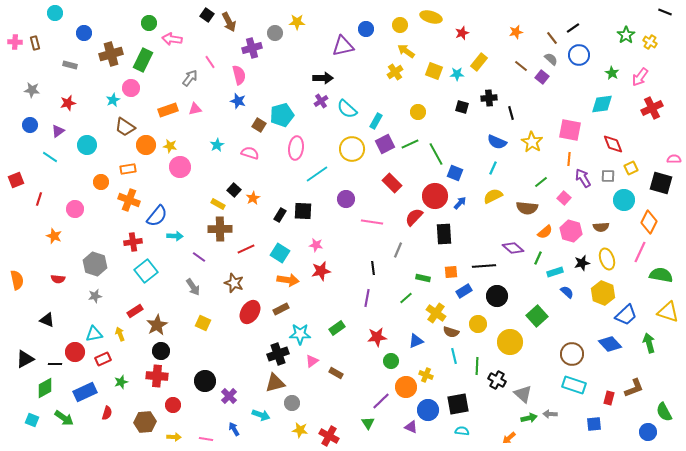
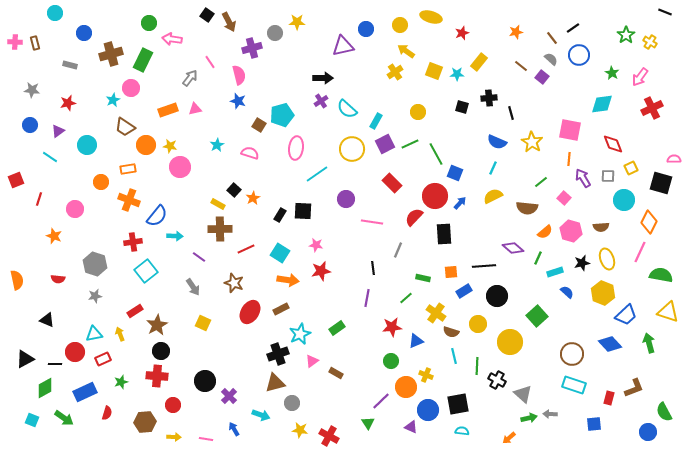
cyan star at (300, 334): rotated 25 degrees counterclockwise
red star at (377, 337): moved 15 px right, 10 px up
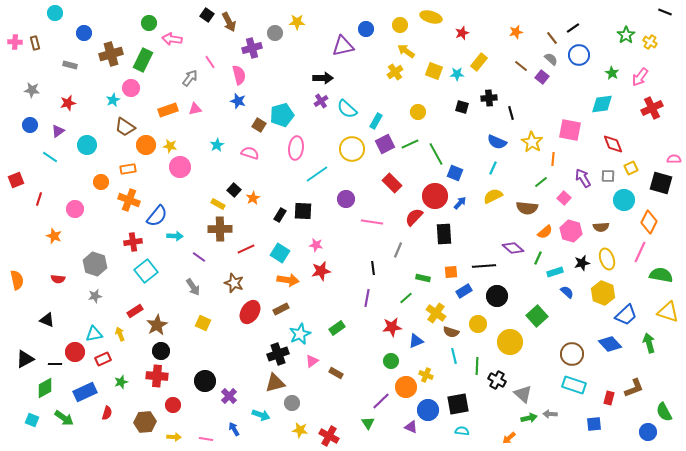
orange line at (569, 159): moved 16 px left
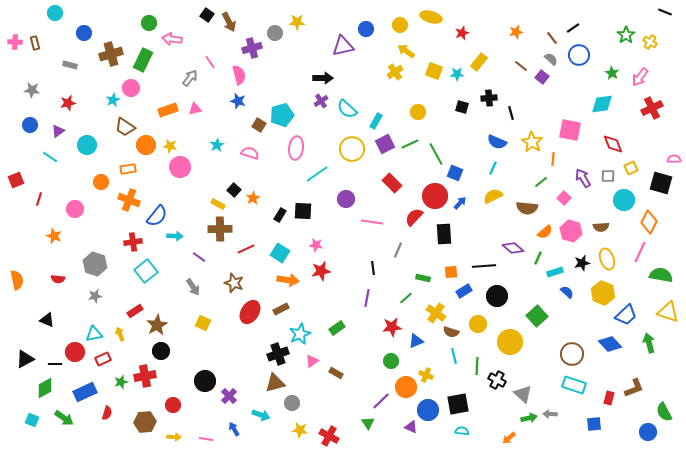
red cross at (157, 376): moved 12 px left; rotated 15 degrees counterclockwise
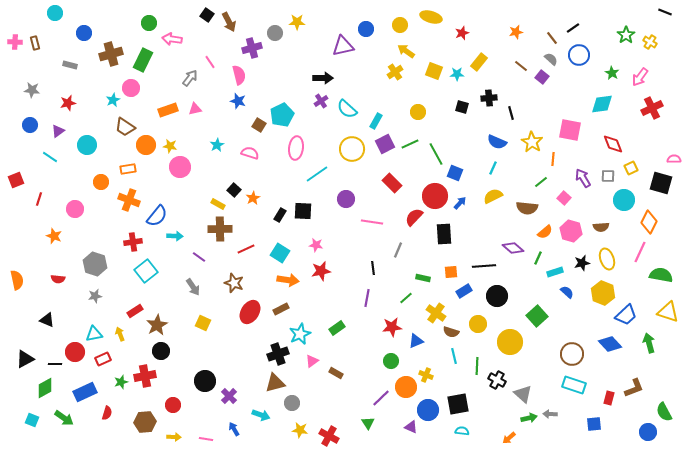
cyan pentagon at (282, 115): rotated 10 degrees counterclockwise
purple line at (381, 401): moved 3 px up
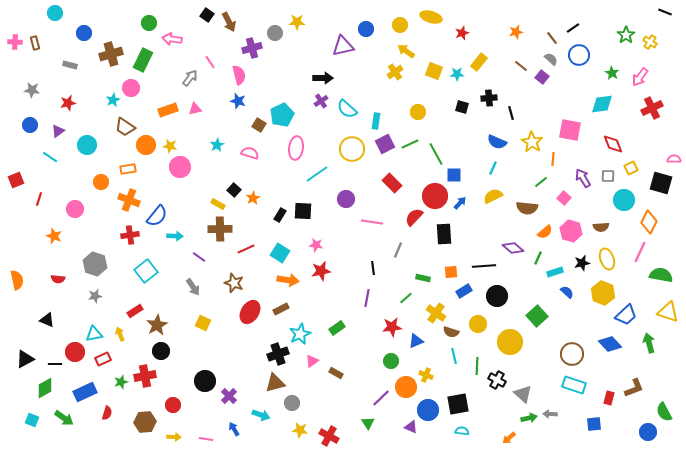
cyan rectangle at (376, 121): rotated 21 degrees counterclockwise
blue square at (455, 173): moved 1 px left, 2 px down; rotated 21 degrees counterclockwise
red cross at (133, 242): moved 3 px left, 7 px up
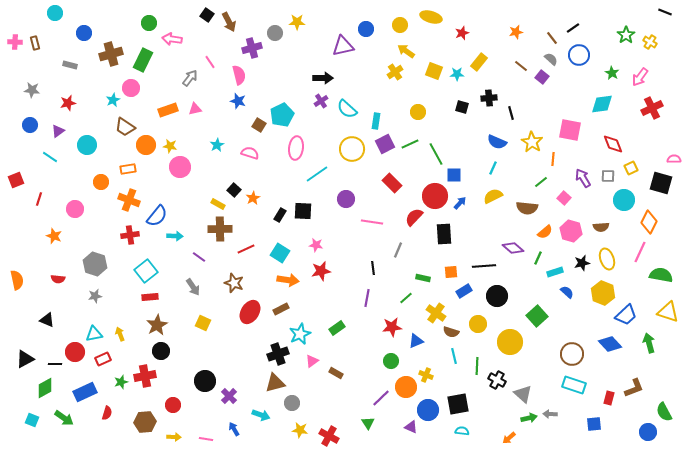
red rectangle at (135, 311): moved 15 px right, 14 px up; rotated 28 degrees clockwise
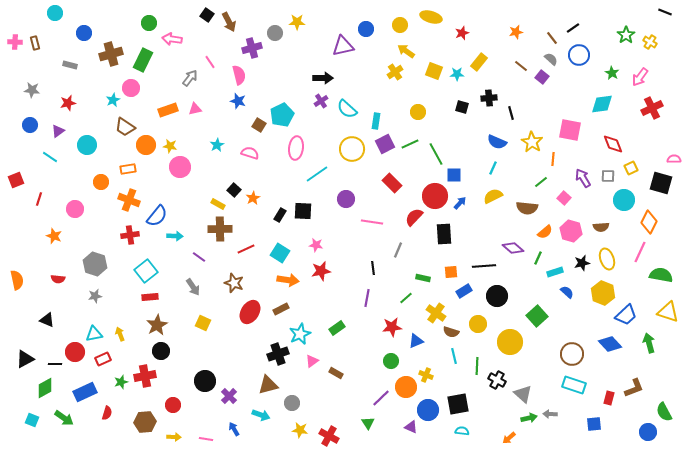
brown triangle at (275, 383): moved 7 px left, 2 px down
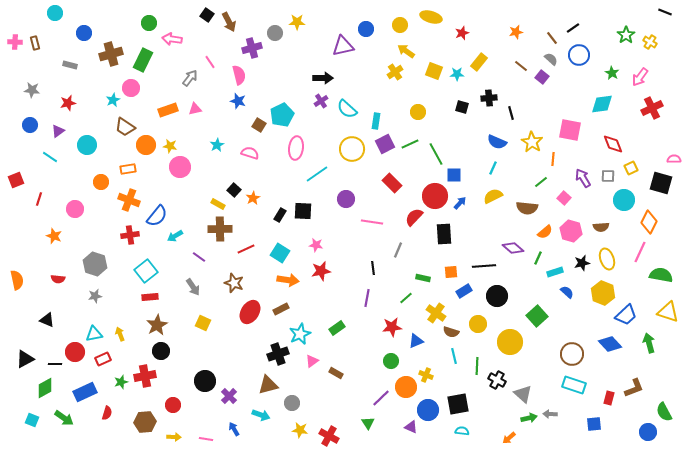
cyan arrow at (175, 236): rotated 147 degrees clockwise
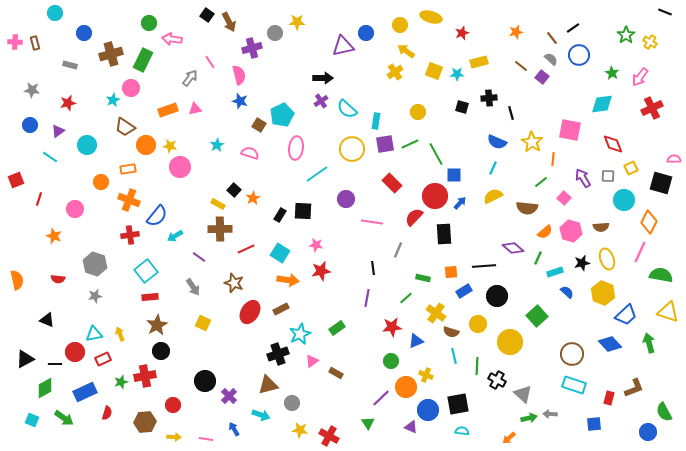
blue circle at (366, 29): moved 4 px down
yellow rectangle at (479, 62): rotated 36 degrees clockwise
blue star at (238, 101): moved 2 px right
purple square at (385, 144): rotated 18 degrees clockwise
